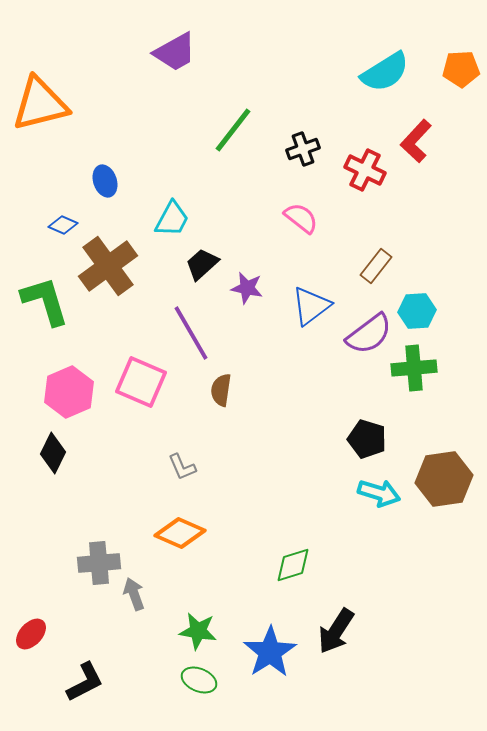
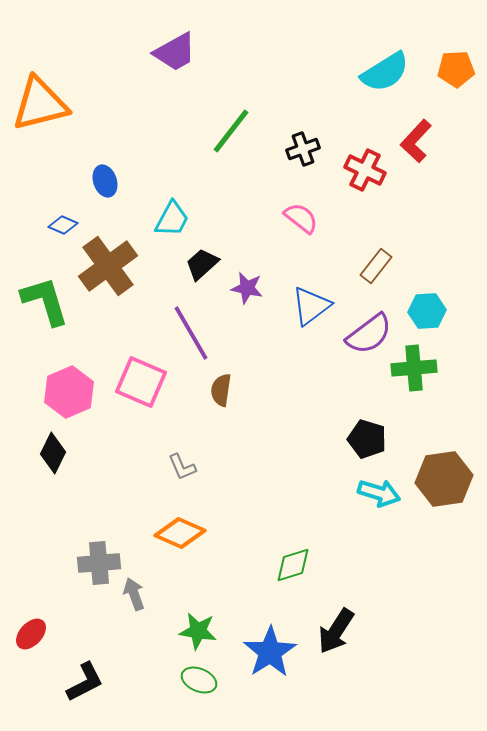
orange pentagon: moved 5 px left
green line: moved 2 px left, 1 px down
cyan hexagon: moved 10 px right
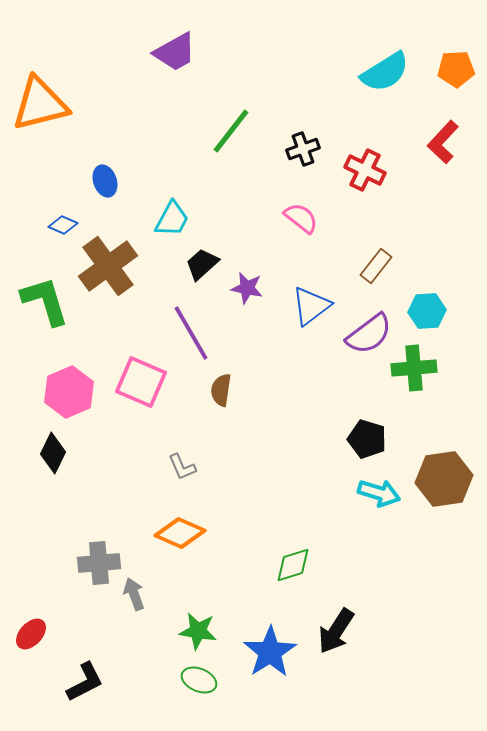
red L-shape: moved 27 px right, 1 px down
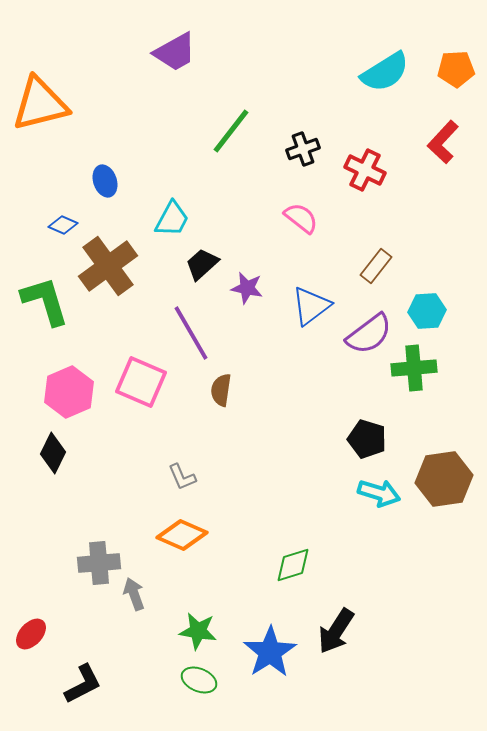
gray L-shape: moved 10 px down
orange diamond: moved 2 px right, 2 px down
black L-shape: moved 2 px left, 2 px down
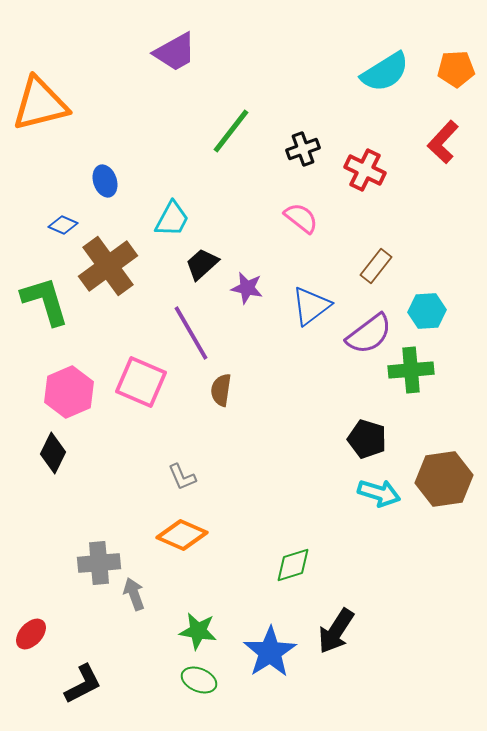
green cross: moved 3 px left, 2 px down
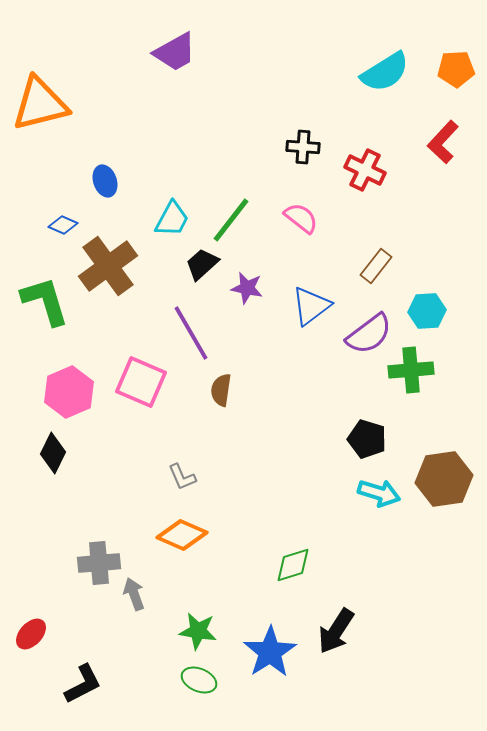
green line: moved 89 px down
black cross: moved 2 px up; rotated 24 degrees clockwise
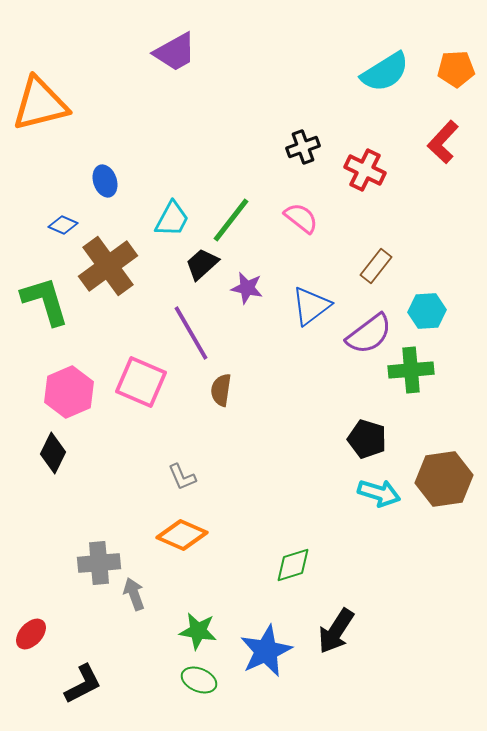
black cross: rotated 24 degrees counterclockwise
blue star: moved 4 px left, 1 px up; rotated 8 degrees clockwise
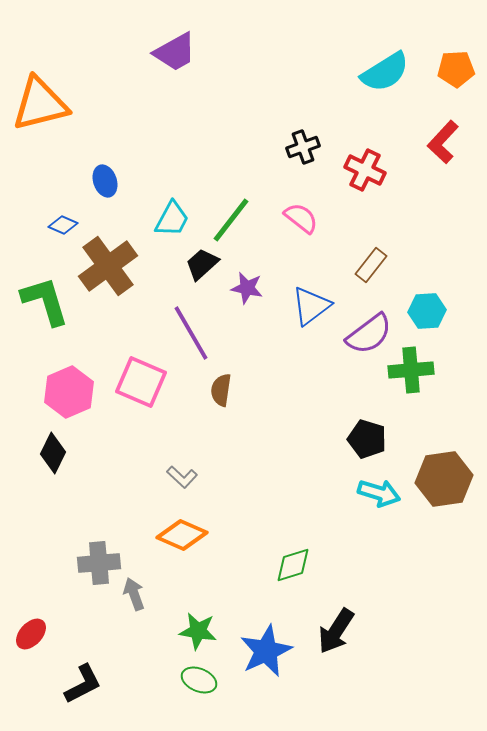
brown rectangle: moved 5 px left, 1 px up
gray L-shape: rotated 24 degrees counterclockwise
